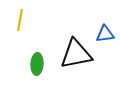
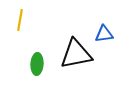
blue triangle: moved 1 px left
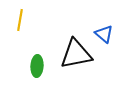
blue triangle: rotated 48 degrees clockwise
green ellipse: moved 2 px down
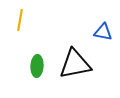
blue triangle: moved 1 px left, 2 px up; rotated 30 degrees counterclockwise
black triangle: moved 1 px left, 10 px down
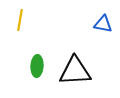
blue triangle: moved 8 px up
black triangle: moved 7 px down; rotated 8 degrees clockwise
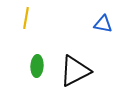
yellow line: moved 6 px right, 2 px up
black triangle: rotated 24 degrees counterclockwise
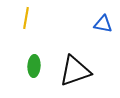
green ellipse: moved 3 px left
black triangle: rotated 8 degrees clockwise
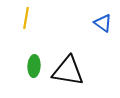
blue triangle: moved 1 px up; rotated 24 degrees clockwise
black triangle: moved 7 px left; rotated 28 degrees clockwise
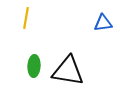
blue triangle: rotated 42 degrees counterclockwise
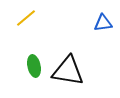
yellow line: rotated 40 degrees clockwise
green ellipse: rotated 15 degrees counterclockwise
